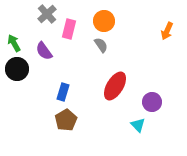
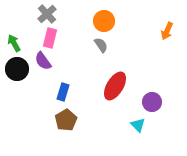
pink rectangle: moved 19 px left, 9 px down
purple semicircle: moved 1 px left, 10 px down
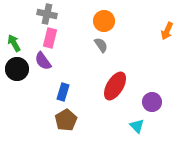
gray cross: rotated 36 degrees counterclockwise
cyan triangle: moved 1 px left, 1 px down
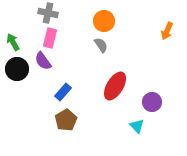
gray cross: moved 1 px right, 1 px up
green arrow: moved 1 px left, 1 px up
blue rectangle: rotated 24 degrees clockwise
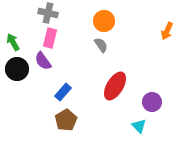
cyan triangle: moved 2 px right
